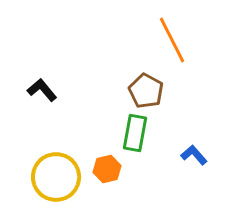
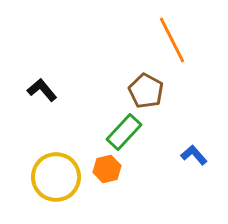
green rectangle: moved 11 px left, 1 px up; rotated 33 degrees clockwise
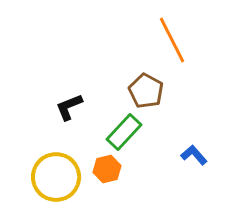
black L-shape: moved 27 px right, 17 px down; rotated 72 degrees counterclockwise
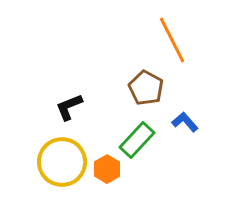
brown pentagon: moved 3 px up
green rectangle: moved 13 px right, 8 px down
blue L-shape: moved 9 px left, 33 px up
orange hexagon: rotated 16 degrees counterclockwise
yellow circle: moved 6 px right, 15 px up
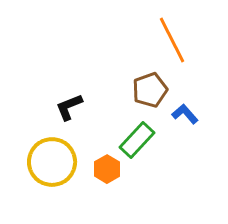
brown pentagon: moved 4 px right, 2 px down; rotated 24 degrees clockwise
blue L-shape: moved 8 px up
yellow circle: moved 10 px left
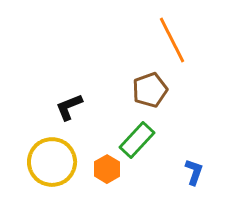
blue L-shape: moved 9 px right, 58 px down; rotated 60 degrees clockwise
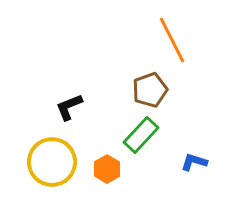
green rectangle: moved 4 px right, 5 px up
blue L-shape: moved 10 px up; rotated 92 degrees counterclockwise
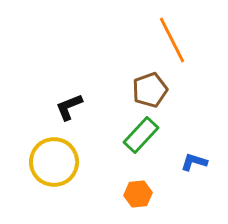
yellow circle: moved 2 px right
orange hexagon: moved 31 px right, 25 px down; rotated 24 degrees clockwise
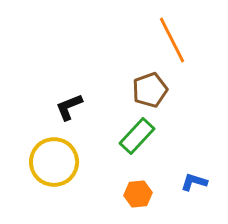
green rectangle: moved 4 px left, 1 px down
blue L-shape: moved 20 px down
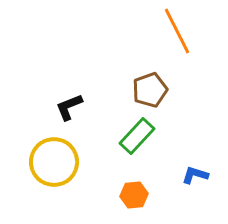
orange line: moved 5 px right, 9 px up
blue L-shape: moved 1 px right, 7 px up
orange hexagon: moved 4 px left, 1 px down
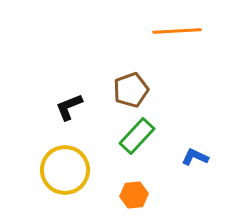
orange line: rotated 66 degrees counterclockwise
brown pentagon: moved 19 px left
yellow circle: moved 11 px right, 8 px down
blue L-shape: moved 18 px up; rotated 8 degrees clockwise
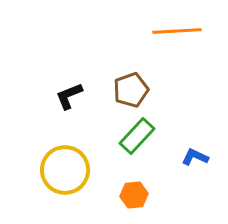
black L-shape: moved 11 px up
